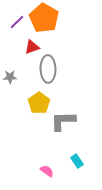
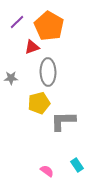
orange pentagon: moved 5 px right, 8 px down
gray ellipse: moved 3 px down
gray star: moved 1 px right, 1 px down
yellow pentagon: rotated 20 degrees clockwise
cyan rectangle: moved 4 px down
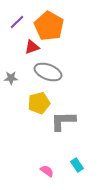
gray ellipse: rotated 68 degrees counterclockwise
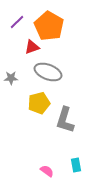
gray L-shape: moved 2 px right, 1 px up; rotated 72 degrees counterclockwise
cyan rectangle: moved 1 px left; rotated 24 degrees clockwise
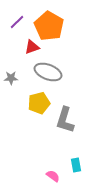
pink semicircle: moved 6 px right, 5 px down
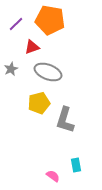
purple line: moved 1 px left, 2 px down
orange pentagon: moved 1 px right, 6 px up; rotated 20 degrees counterclockwise
gray star: moved 9 px up; rotated 24 degrees counterclockwise
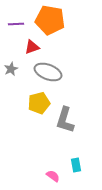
purple line: rotated 42 degrees clockwise
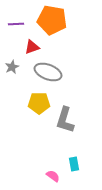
orange pentagon: moved 2 px right
gray star: moved 1 px right, 2 px up
yellow pentagon: rotated 15 degrees clockwise
cyan rectangle: moved 2 px left, 1 px up
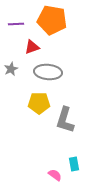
gray star: moved 1 px left, 2 px down
gray ellipse: rotated 16 degrees counterclockwise
pink semicircle: moved 2 px right, 1 px up
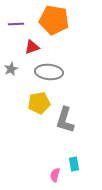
orange pentagon: moved 2 px right
gray ellipse: moved 1 px right
yellow pentagon: rotated 10 degrees counterclockwise
pink semicircle: rotated 112 degrees counterclockwise
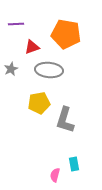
orange pentagon: moved 12 px right, 14 px down
gray ellipse: moved 2 px up
